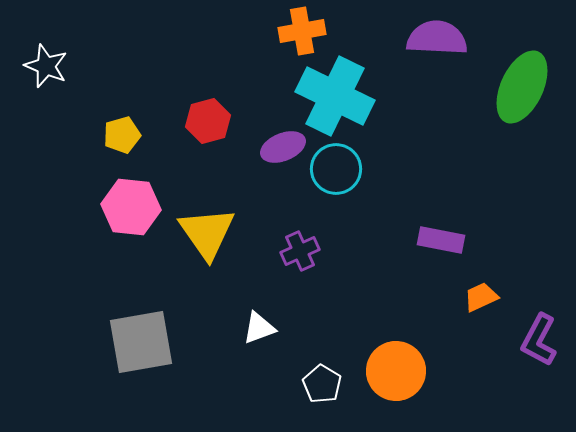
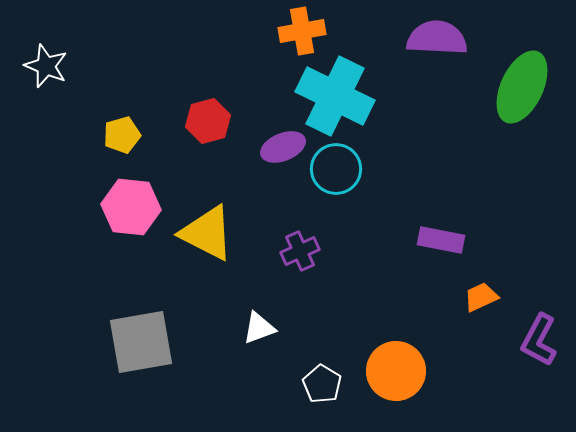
yellow triangle: rotated 28 degrees counterclockwise
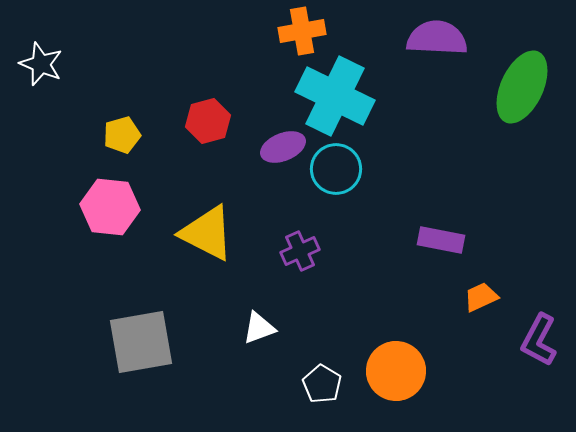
white star: moved 5 px left, 2 px up
pink hexagon: moved 21 px left
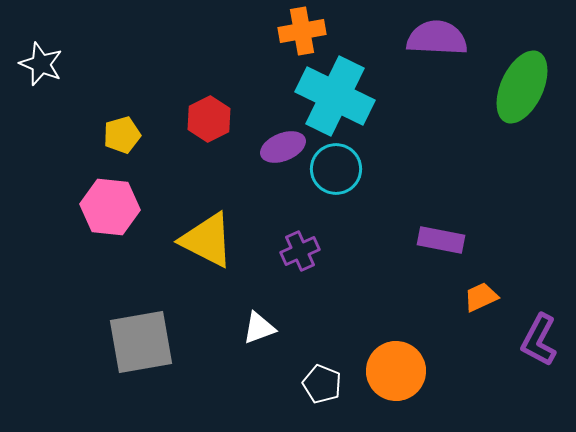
red hexagon: moved 1 px right, 2 px up; rotated 12 degrees counterclockwise
yellow triangle: moved 7 px down
white pentagon: rotated 9 degrees counterclockwise
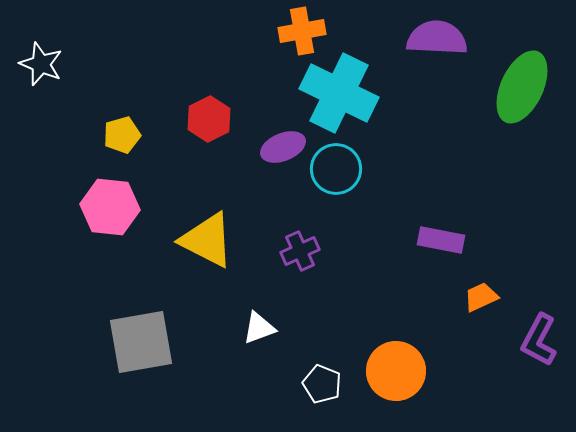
cyan cross: moved 4 px right, 3 px up
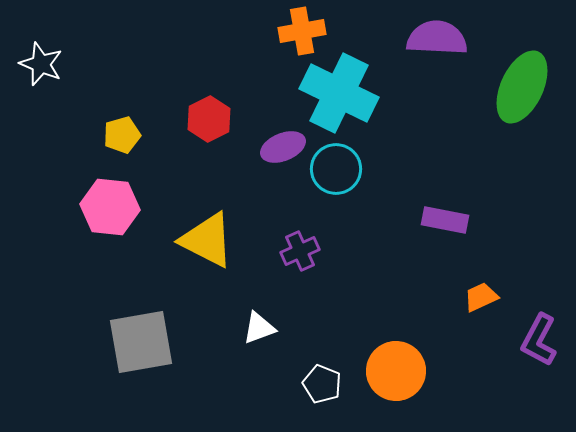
purple rectangle: moved 4 px right, 20 px up
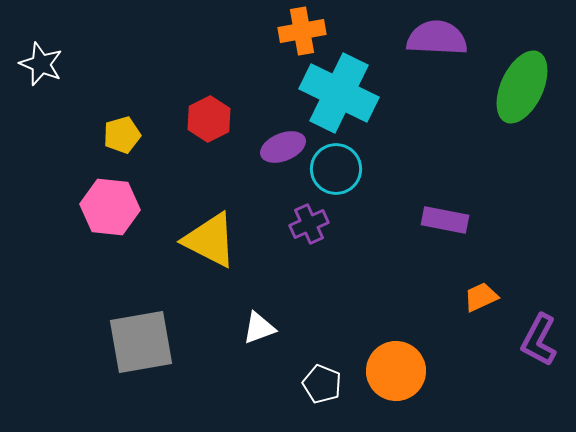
yellow triangle: moved 3 px right
purple cross: moved 9 px right, 27 px up
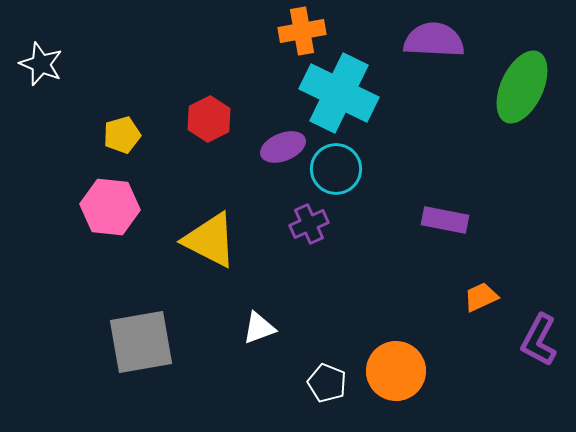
purple semicircle: moved 3 px left, 2 px down
white pentagon: moved 5 px right, 1 px up
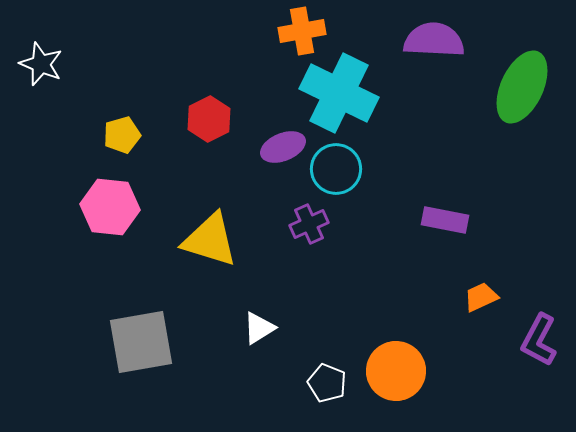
yellow triangle: rotated 10 degrees counterclockwise
white triangle: rotated 12 degrees counterclockwise
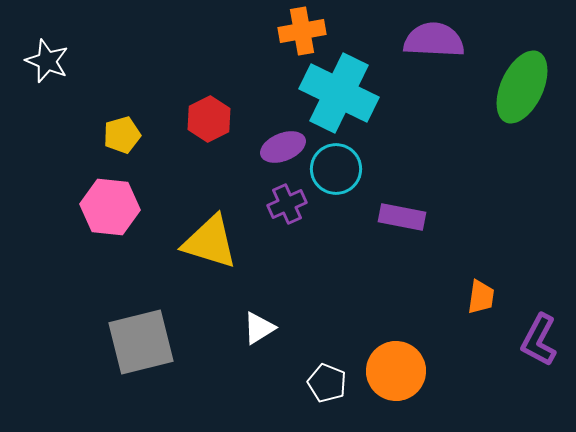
white star: moved 6 px right, 3 px up
purple rectangle: moved 43 px left, 3 px up
purple cross: moved 22 px left, 20 px up
yellow triangle: moved 2 px down
orange trapezoid: rotated 123 degrees clockwise
gray square: rotated 4 degrees counterclockwise
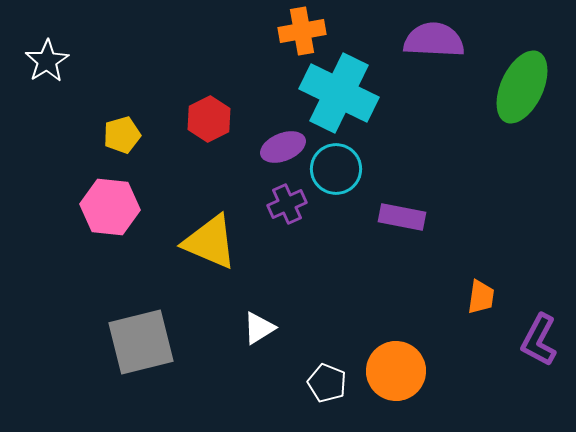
white star: rotated 18 degrees clockwise
yellow triangle: rotated 6 degrees clockwise
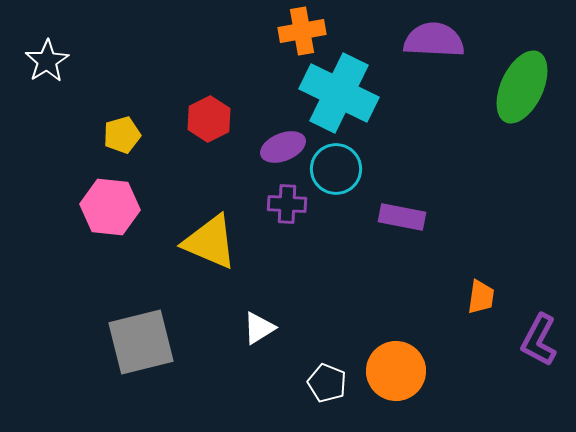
purple cross: rotated 27 degrees clockwise
